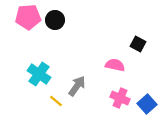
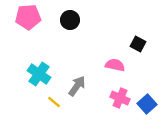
black circle: moved 15 px right
yellow line: moved 2 px left, 1 px down
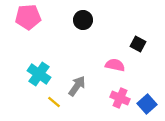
black circle: moved 13 px right
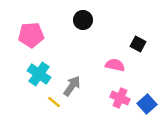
pink pentagon: moved 3 px right, 18 px down
gray arrow: moved 5 px left
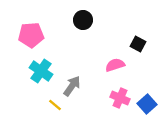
pink semicircle: rotated 30 degrees counterclockwise
cyan cross: moved 2 px right, 3 px up
yellow line: moved 1 px right, 3 px down
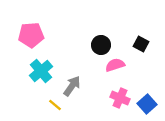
black circle: moved 18 px right, 25 px down
black square: moved 3 px right
cyan cross: rotated 15 degrees clockwise
